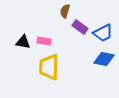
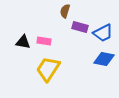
purple rectangle: rotated 21 degrees counterclockwise
yellow trapezoid: moved 1 px left, 2 px down; rotated 32 degrees clockwise
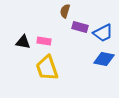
yellow trapezoid: moved 1 px left, 1 px up; rotated 52 degrees counterclockwise
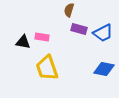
brown semicircle: moved 4 px right, 1 px up
purple rectangle: moved 1 px left, 2 px down
pink rectangle: moved 2 px left, 4 px up
blue diamond: moved 10 px down
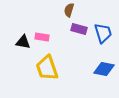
blue trapezoid: rotated 80 degrees counterclockwise
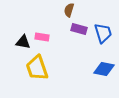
yellow trapezoid: moved 10 px left
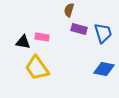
yellow trapezoid: rotated 16 degrees counterclockwise
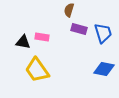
yellow trapezoid: moved 2 px down
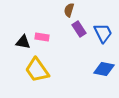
purple rectangle: rotated 42 degrees clockwise
blue trapezoid: rotated 10 degrees counterclockwise
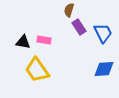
purple rectangle: moved 2 px up
pink rectangle: moved 2 px right, 3 px down
blue diamond: rotated 15 degrees counterclockwise
